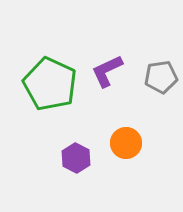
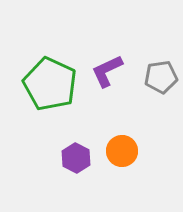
orange circle: moved 4 px left, 8 px down
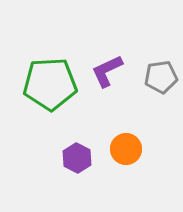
green pentagon: rotated 28 degrees counterclockwise
orange circle: moved 4 px right, 2 px up
purple hexagon: moved 1 px right
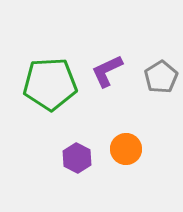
gray pentagon: rotated 24 degrees counterclockwise
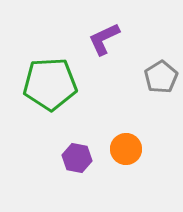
purple L-shape: moved 3 px left, 32 px up
purple hexagon: rotated 16 degrees counterclockwise
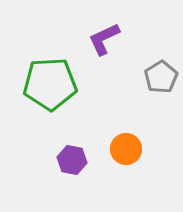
purple hexagon: moved 5 px left, 2 px down
